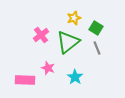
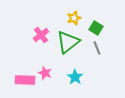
pink star: moved 3 px left, 5 px down
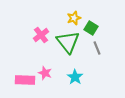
green square: moved 5 px left
green triangle: rotated 30 degrees counterclockwise
